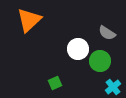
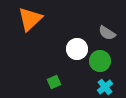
orange triangle: moved 1 px right, 1 px up
white circle: moved 1 px left
green square: moved 1 px left, 1 px up
cyan cross: moved 8 px left
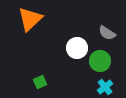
white circle: moved 1 px up
green square: moved 14 px left
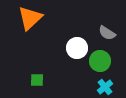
orange triangle: moved 1 px up
green square: moved 3 px left, 2 px up; rotated 24 degrees clockwise
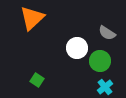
orange triangle: moved 2 px right
green square: rotated 32 degrees clockwise
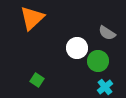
green circle: moved 2 px left
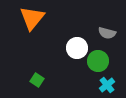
orange triangle: rotated 8 degrees counterclockwise
gray semicircle: rotated 18 degrees counterclockwise
cyan cross: moved 2 px right, 2 px up
